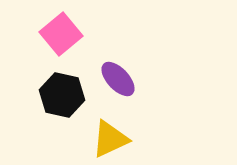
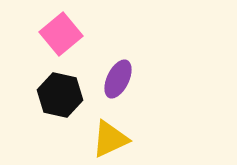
purple ellipse: rotated 69 degrees clockwise
black hexagon: moved 2 px left
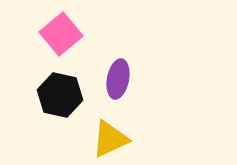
purple ellipse: rotated 15 degrees counterclockwise
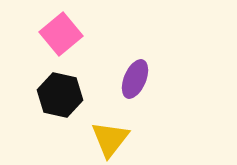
purple ellipse: moved 17 px right; rotated 12 degrees clockwise
yellow triangle: rotated 27 degrees counterclockwise
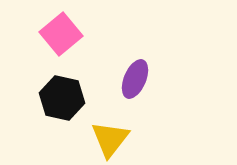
black hexagon: moved 2 px right, 3 px down
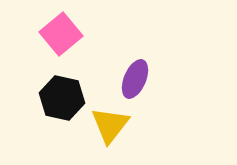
yellow triangle: moved 14 px up
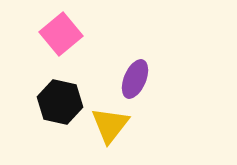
black hexagon: moved 2 px left, 4 px down
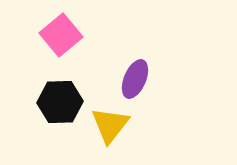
pink square: moved 1 px down
black hexagon: rotated 15 degrees counterclockwise
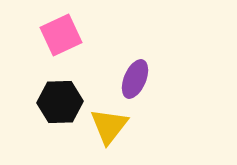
pink square: rotated 15 degrees clockwise
yellow triangle: moved 1 px left, 1 px down
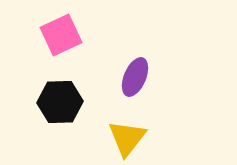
purple ellipse: moved 2 px up
yellow triangle: moved 18 px right, 12 px down
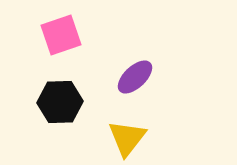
pink square: rotated 6 degrees clockwise
purple ellipse: rotated 24 degrees clockwise
